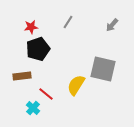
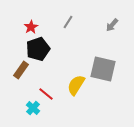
red star: rotated 24 degrees counterclockwise
brown rectangle: moved 1 px left, 6 px up; rotated 48 degrees counterclockwise
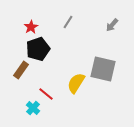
yellow semicircle: moved 2 px up
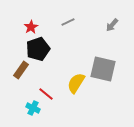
gray line: rotated 32 degrees clockwise
cyan cross: rotated 16 degrees counterclockwise
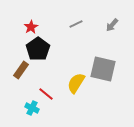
gray line: moved 8 px right, 2 px down
black pentagon: rotated 15 degrees counterclockwise
cyan cross: moved 1 px left
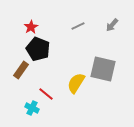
gray line: moved 2 px right, 2 px down
black pentagon: rotated 15 degrees counterclockwise
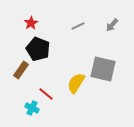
red star: moved 4 px up
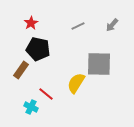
black pentagon: rotated 10 degrees counterclockwise
gray square: moved 4 px left, 5 px up; rotated 12 degrees counterclockwise
cyan cross: moved 1 px left, 1 px up
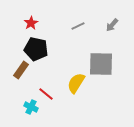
black pentagon: moved 2 px left
gray square: moved 2 px right
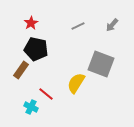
gray square: rotated 20 degrees clockwise
